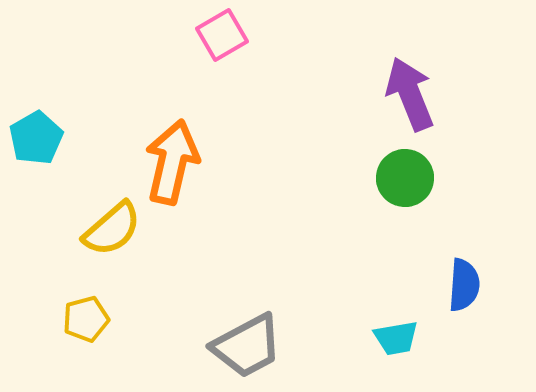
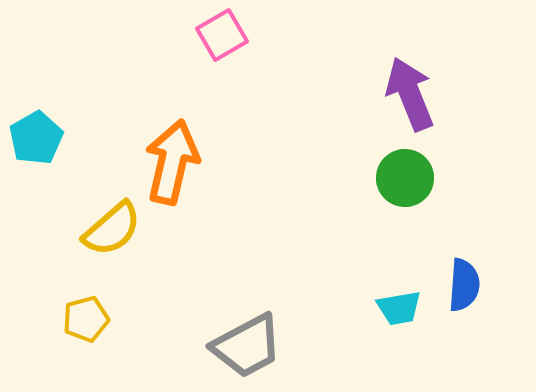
cyan trapezoid: moved 3 px right, 30 px up
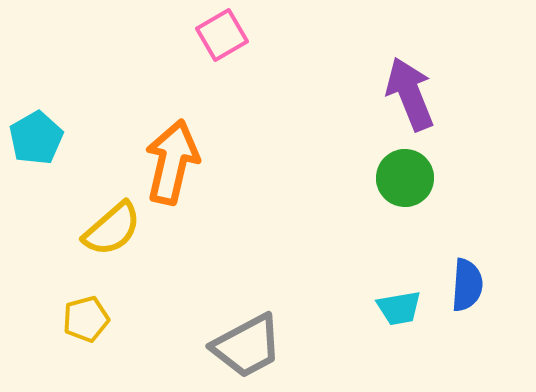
blue semicircle: moved 3 px right
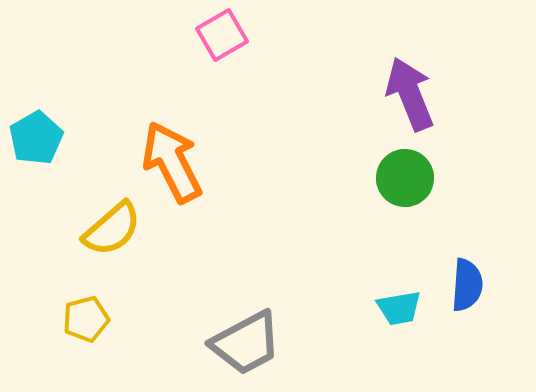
orange arrow: rotated 40 degrees counterclockwise
gray trapezoid: moved 1 px left, 3 px up
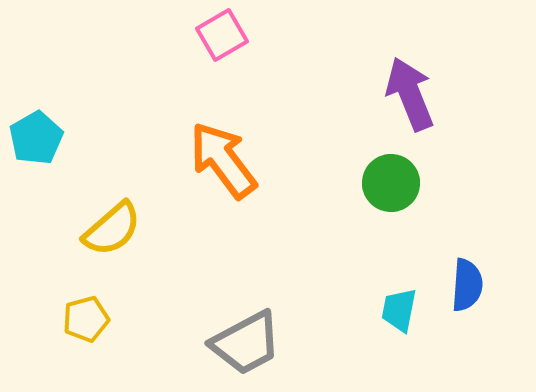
orange arrow: moved 51 px right, 2 px up; rotated 10 degrees counterclockwise
green circle: moved 14 px left, 5 px down
cyan trapezoid: moved 2 px down; rotated 111 degrees clockwise
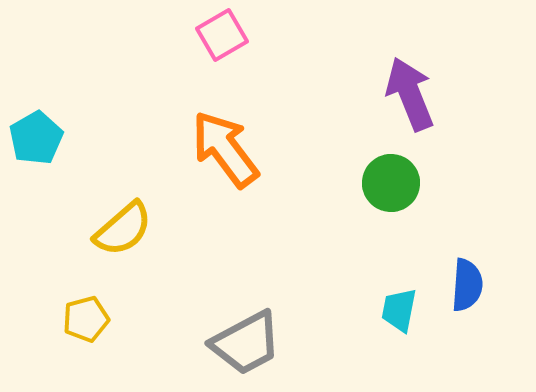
orange arrow: moved 2 px right, 11 px up
yellow semicircle: moved 11 px right
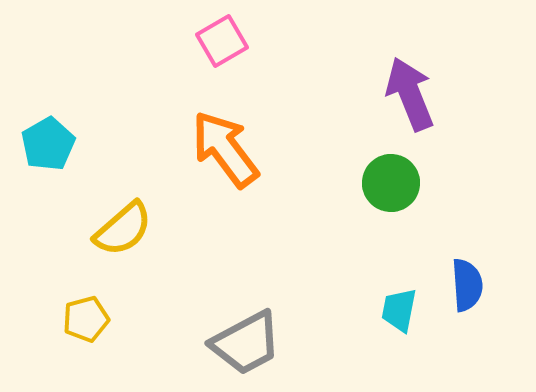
pink square: moved 6 px down
cyan pentagon: moved 12 px right, 6 px down
blue semicircle: rotated 8 degrees counterclockwise
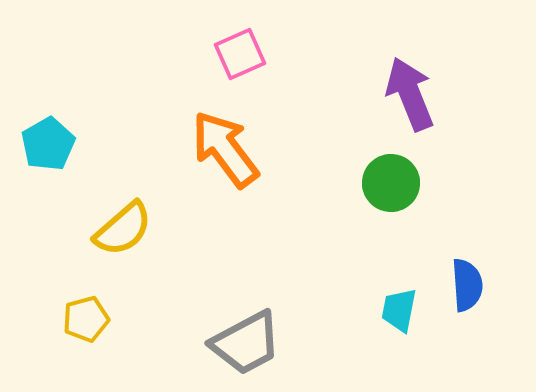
pink square: moved 18 px right, 13 px down; rotated 6 degrees clockwise
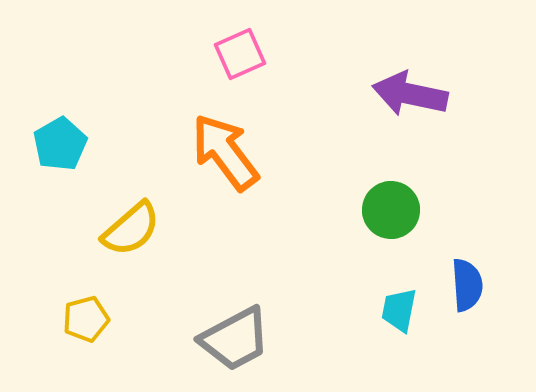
purple arrow: rotated 56 degrees counterclockwise
cyan pentagon: moved 12 px right
orange arrow: moved 3 px down
green circle: moved 27 px down
yellow semicircle: moved 8 px right
gray trapezoid: moved 11 px left, 4 px up
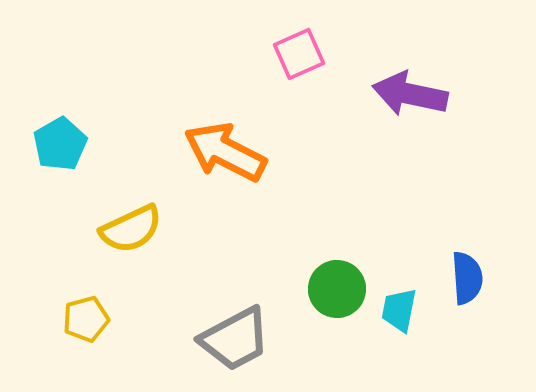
pink square: moved 59 px right
orange arrow: rotated 26 degrees counterclockwise
green circle: moved 54 px left, 79 px down
yellow semicircle: rotated 16 degrees clockwise
blue semicircle: moved 7 px up
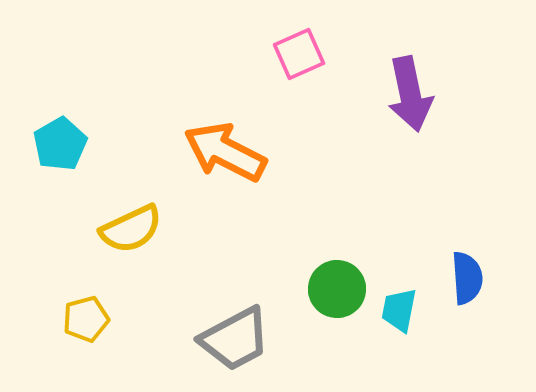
purple arrow: rotated 114 degrees counterclockwise
